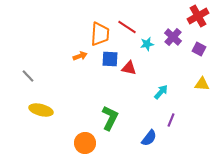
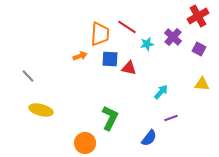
purple line: moved 2 px up; rotated 48 degrees clockwise
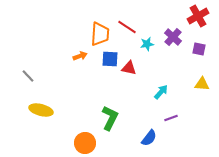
purple square: rotated 16 degrees counterclockwise
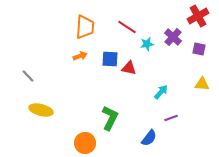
orange trapezoid: moved 15 px left, 7 px up
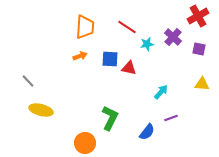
gray line: moved 5 px down
blue semicircle: moved 2 px left, 6 px up
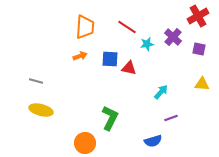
gray line: moved 8 px right; rotated 32 degrees counterclockwise
blue semicircle: moved 6 px right, 9 px down; rotated 36 degrees clockwise
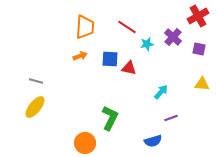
yellow ellipse: moved 6 px left, 3 px up; rotated 65 degrees counterclockwise
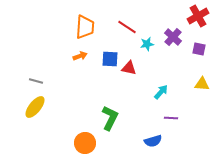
purple line: rotated 24 degrees clockwise
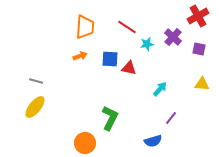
cyan arrow: moved 1 px left, 3 px up
purple line: rotated 56 degrees counterclockwise
